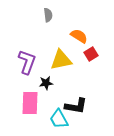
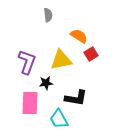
black L-shape: moved 8 px up
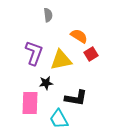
purple L-shape: moved 7 px right, 9 px up
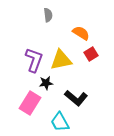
orange semicircle: moved 2 px right, 3 px up
purple L-shape: moved 7 px down
black L-shape: rotated 30 degrees clockwise
pink rectangle: rotated 30 degrees clockwise
cyan trapezoid: moved 1 px right, 3 px down
